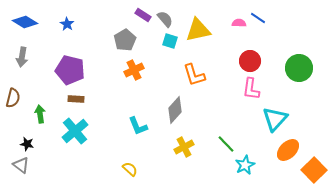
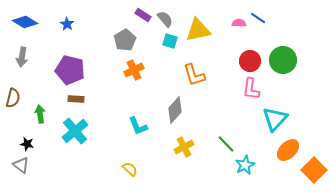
green circle: moved 16 px left, 8 px up
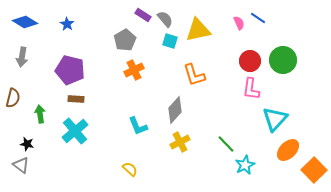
pink semicircle: rotated 64 degrees clockwise
yellow cross: moved 4 px left, 5 px up
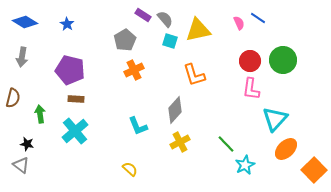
orange ellipse: moved 2 px left, 1 px up
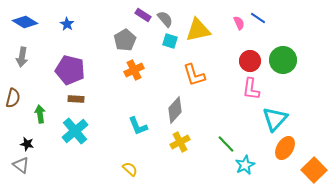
orange ellipse: moved 1 px left, 1 px up; rotated 15 degrees counterclockwise
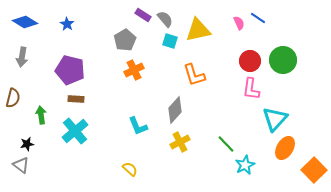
green arrow: moved 1 px right, 1 px down
black star: rotated 24 degrees counterclockwise
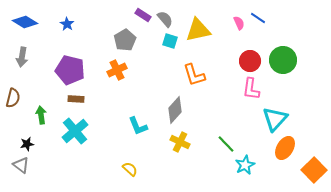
orange cross: moved 17 px left
yellow cross: rotated 36 degrees counterclockwise
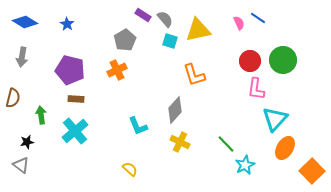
pink L-shape: moved 5 px right
black star: moved 2 px up
orange square: moved 2 px left, 1 px down
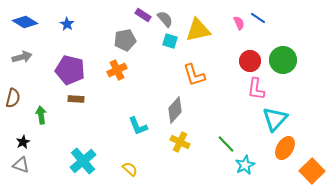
gray pentagon: rotated 20 degrees clockwise
gray arrow: rotated 114 degrees counterclockwise
cyan cross: moved 8 px right, 30 px down
black star: moved 4 px left; rotated 16 degrees counterclockwise
gray triangle: rotated 18 degrees counterclockwise
